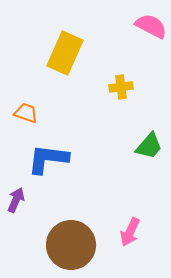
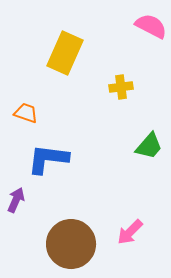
pink arrow: rotated 20 degrees clockwise
brown circle: moved 1 px up
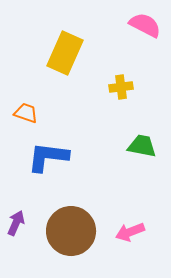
pink semicircle: moved 6 px left, 1 px up
green trapezoid: moved 7 px left; rotated 120 degrees counterclockwise
blue L-shape: moved 2 px up
purple arrow: moved 23 px down
pink arrow: rotated 24 degrees clockwise
brown circle: moved 13 px up
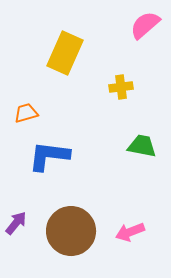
pink semicircle: rotated 68 degrees counterclockwise
orange trapezoid: rotated 35 degrees counterclockwise
blue L-shape: moved 1 px right, 1 px up
purple arrow: rotated 15 degrees clockwise
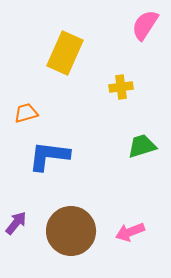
pink semicircle: rotated 16 degrees counterclockwise
green trapezoid: rotated 28 degrees counterclockwise
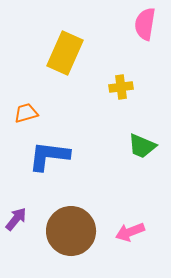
pink semicircle: moved 1 px up; rotated 24 degrees counterclockwise
green trapezoid: rotated 140 degrees counterclockwise
purple arrow: moved 4 px up
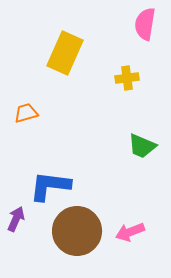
yellow cross: moved 6 px right, 9 px up
blue L-shape: moved 1 px right, 30 px down
purple arrow: rotated 15 degrees counterclockwise
brown circle: moved 6 px right
